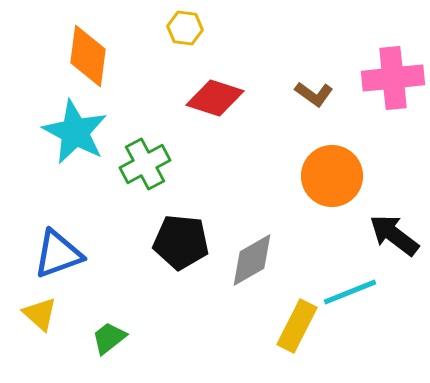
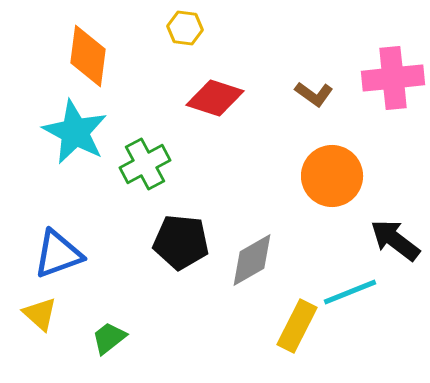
black arrow: moved 1 px right, 5 px down
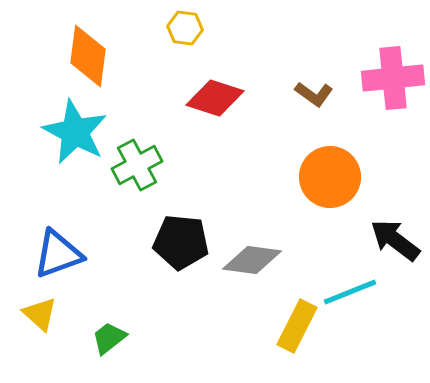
green cross: moved 8 px left, 1 px down
orange circle: moved 2 px left, 1 px down
gray diamond: rotated 38 degrees clockwise
